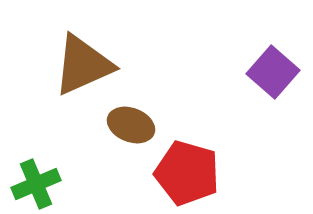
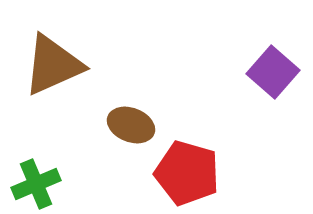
brown triangle: moved 30 px left
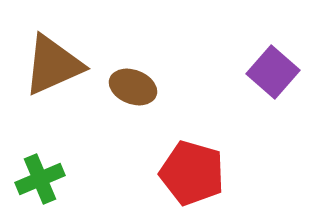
brown ellipse: moved 2 px right, 38 px up
red pentagon: moved 5 px right
green cross: moved 4 px right, 5 px up
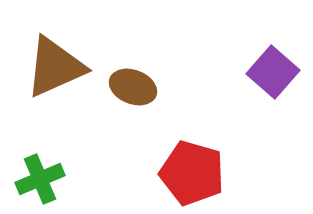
brown triangle: moved 2 px right, 2 px down
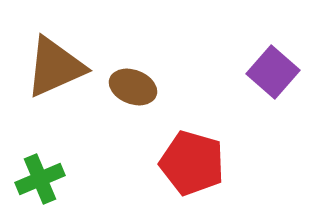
red pentagon: moved 10 px up
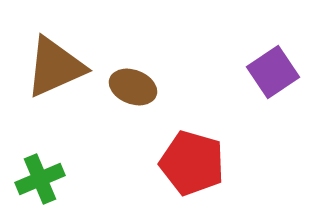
purple square: rotated 15 degrees clockwise
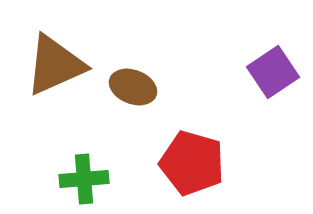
brown triangle: moved 2 px up
green cross: moved 44 px right; rotated 18 degrees clockwise
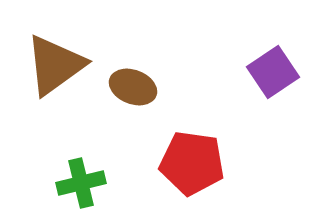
brown triangle: rotated 12 degrees counterclockwise
red pentagon: rotated 8 degrees counterclockwise
green cross: moved 3 px left, 4 px down; rotated 9 degrees counterclockwise
